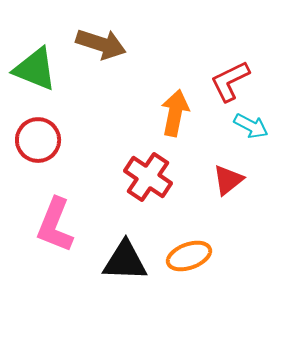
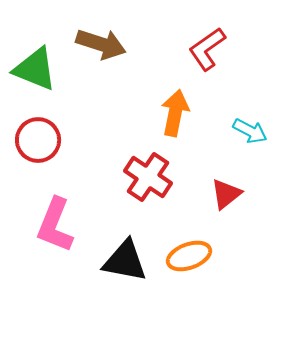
red L-shape: moved 23 px left, 32 px up; rotated 9 degrees counterclockwise
cyan arrow: moved 1 px left, 5 px down
red triangle: moved 2 px left, 14 px down
black triangle: rotated 9 degrees clockwise
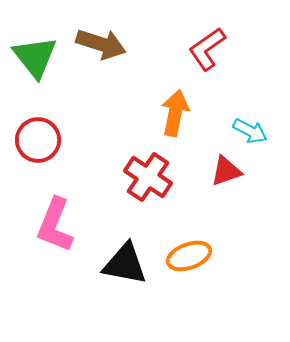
green triangle: moved 12 px up; rotated 30 degrees clockwise
red triangle: moved 23 px up; rotated 20 degrees clockwise
black triangle: moved 3 px down
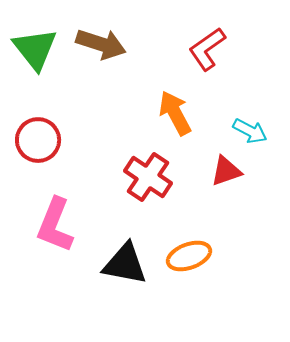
green triangle: moved 8 px up
orange arrow: rotated 39 degrees counterclockwise
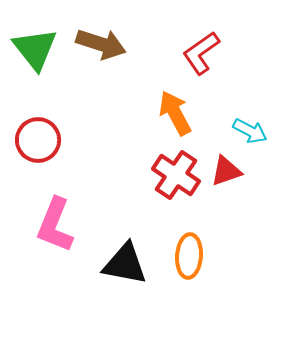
red L-shape: moved 6 px left, 4 px down
red cross: moved 28 px right, 2 px up
orange ellipse: rotated 66 degrees counterclockwise
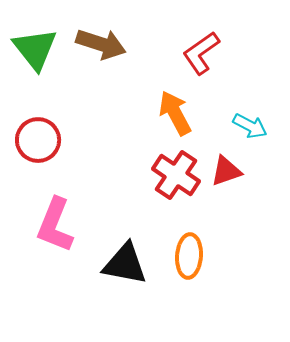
cyan arrow: moved 5 px up
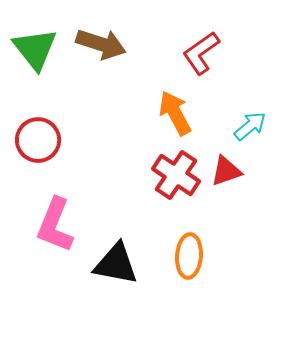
cyan arrow: rotated 68 degrees counterclockwise
black triangle: moved 9 px left
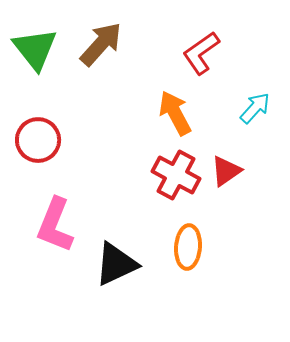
brown arrow: rotated 66 degrees counterclockwise
cyan arrow: moved 5 px right, 18 px up; rotated 8 degrees counterclockwise
red triangle: rotated 16 degrees counterclockwise
red cross: rotated 6 degrees counterclockwise
orange ellipse: moved 1 px left, 9 px up
black triangle: rotated 36 degrees counterclockwise
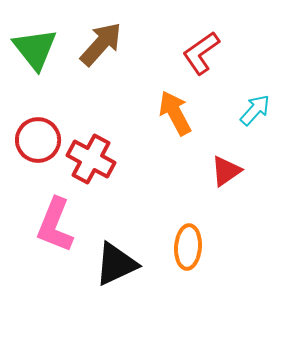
cyan arrow: moved 2 px down
red cross: moved 85 px left, 16 px up
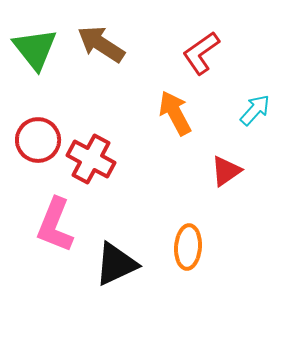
brown arrow: rotated 99 degrees counterclockwise
